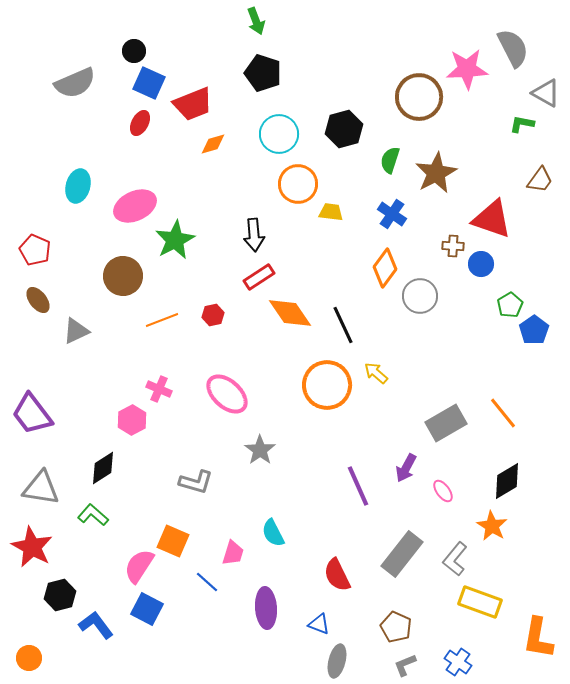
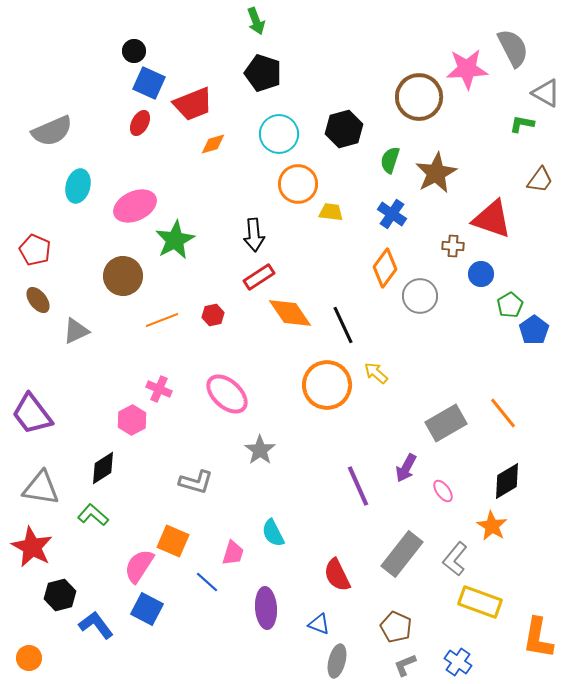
gray semicircle at (75, 83): moved 23 px left, 48 px down
blue circle at (481, 264): moved 10 px down
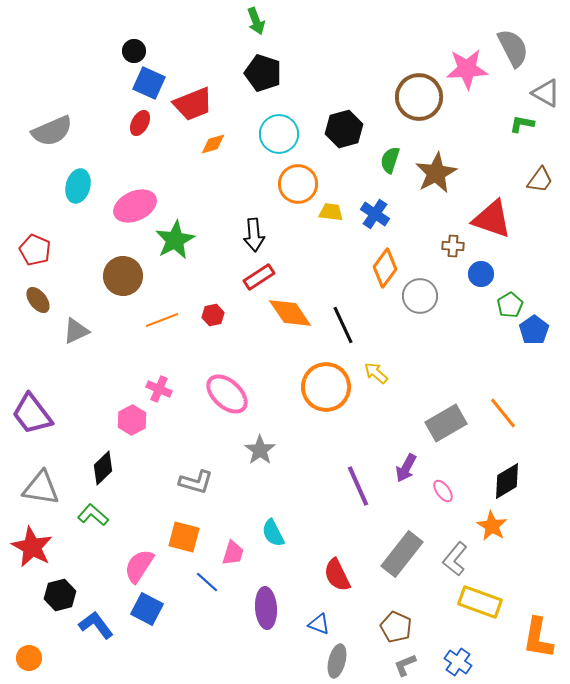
blue cross at (392, 214): moved 17 px left
orange circle at (327, 385): moved 1 px left, 2 px down
black diamond at (103, 468): rotated 12 degrees counterclockwise
orange square at (173, 541): moved 11 px right, 4 px up; rotated 8 degrees counterclockwise
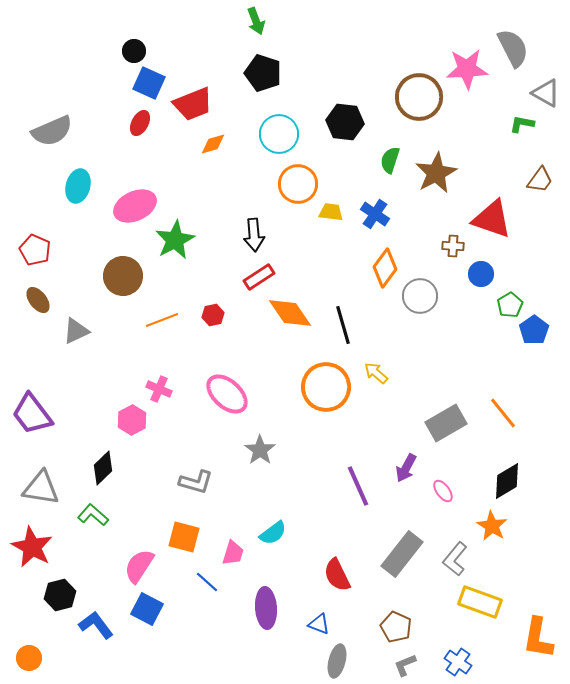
black hexagon at (344, 129): moved 1 px right, 7 px up; rotated 21 degrees clockwise
black line at (343, 325): rotated 9 degrees clockwise
cyan semicircle at (273, 533): rotated 100 degrees counterclockwise
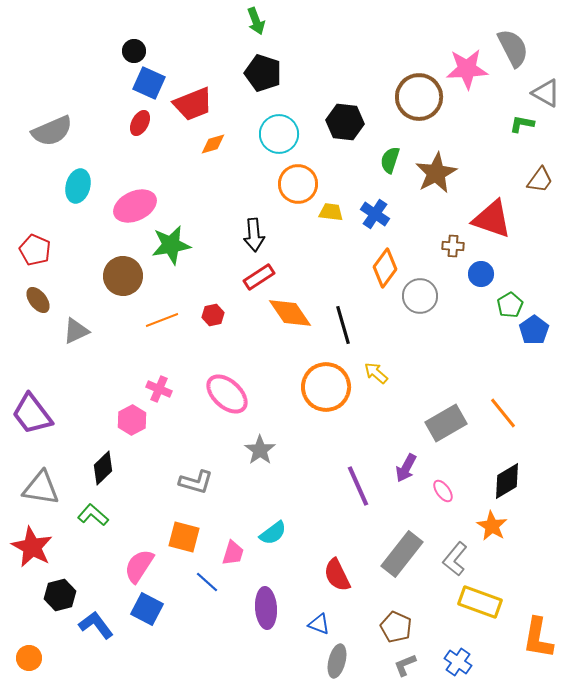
green star at (175, 240): moved 4 px left, 5 px down; rotated 18 degrees clockwise
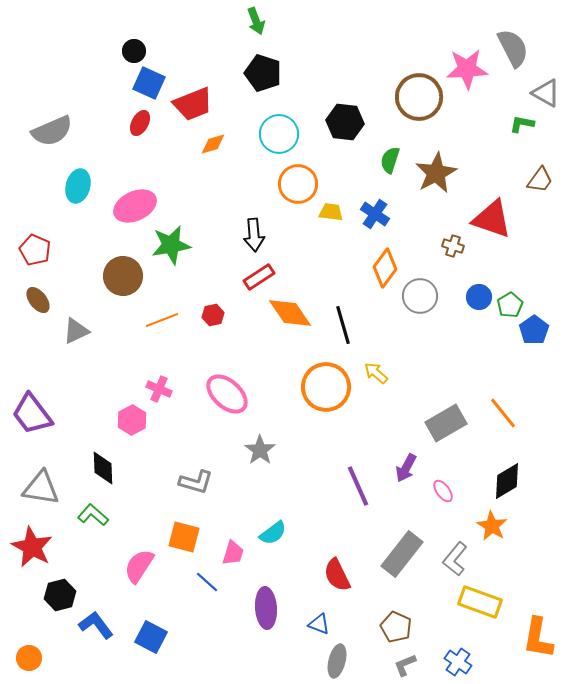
brown cross at (453, 246): rotated 15 degrees clockwise
blue circle at (481, 274): moved 2 px left, 23 px down
black diamond at (103, 468): rotated 48 degrees counterclockwise
blue square at (147, 609): moved 4 px right, 28 px down
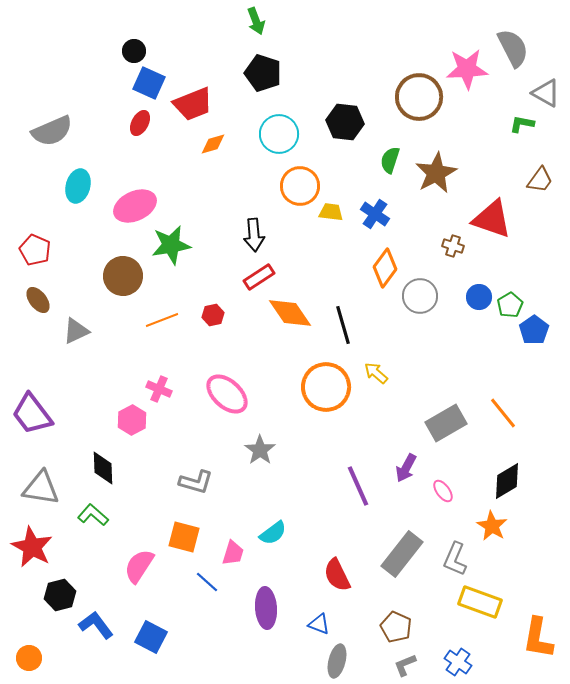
orange circle at (298, 184): moved 2 px right, 2 px down
gray L-shape at (455, 559): rotated 16 degrees counterclockwise
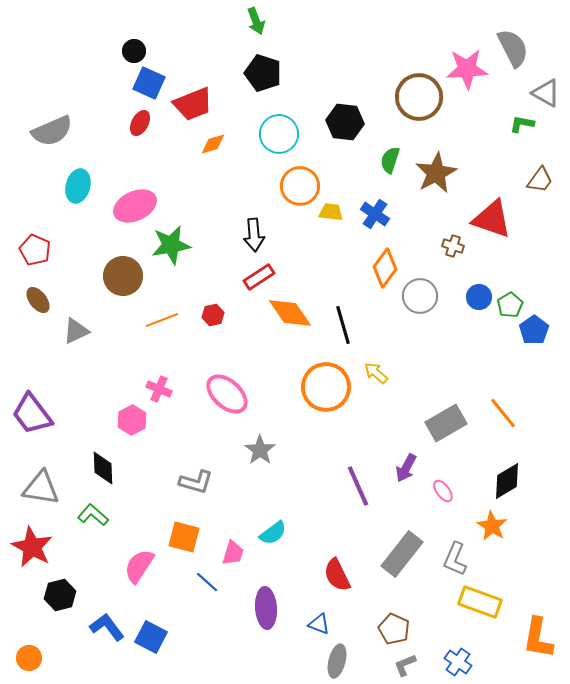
blue L-shape at (96, 625): moved 11 px right, 2 px down
brown pentagon at (396, 627): moved 2 px left, 2 px down
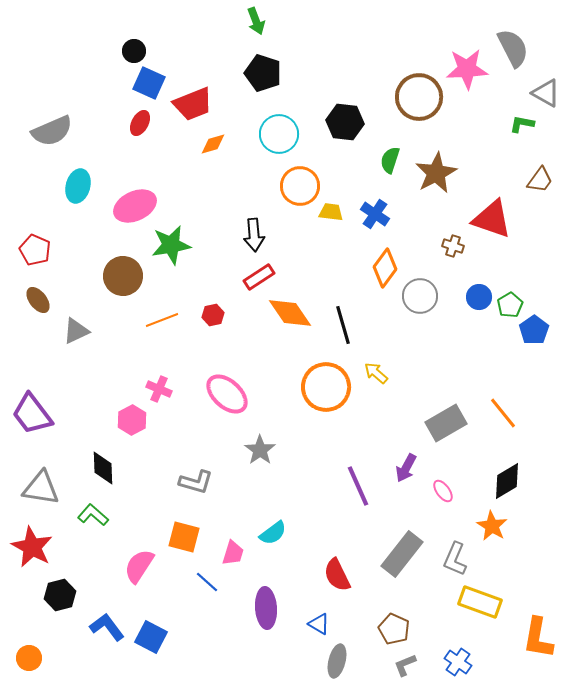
blue triangle at (319, 624): rotated 10 degrees clockwise
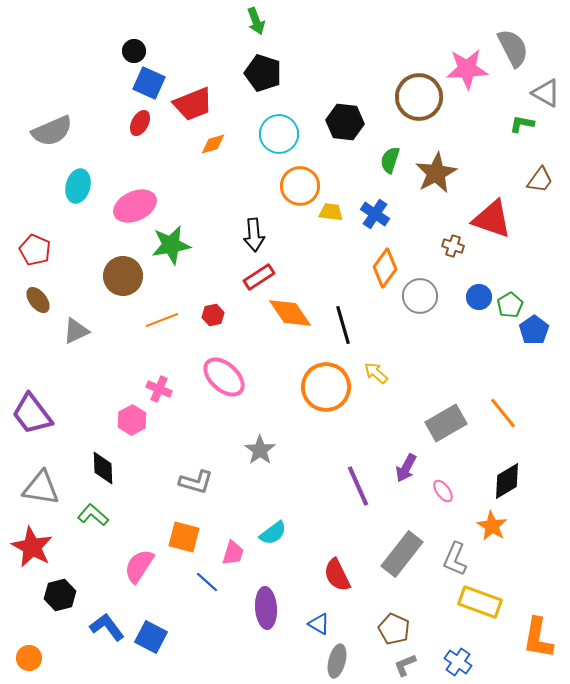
pink ellipse at (227, 394): moved 3 px left, 17 px up
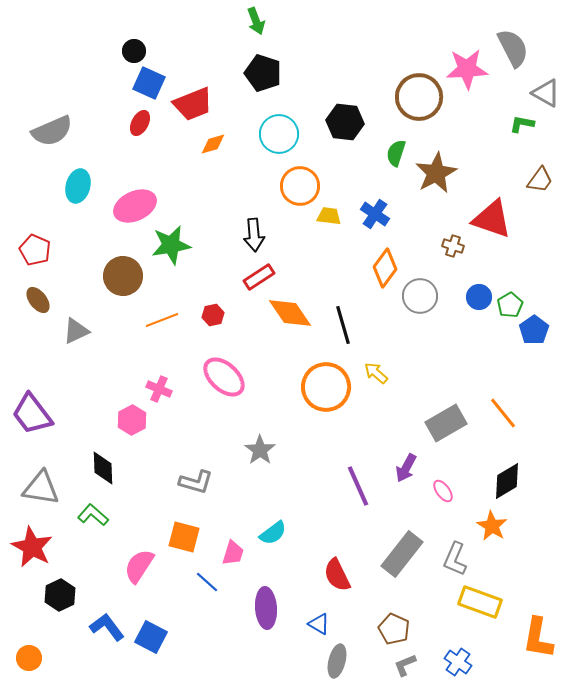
green semicircle at (390, 160): moved 6 px right, 7 px up
yellow trapezoid at (331, 212): moved 2 px left, 4 px down
black hexagon at (60, 595): rotated 12 degrees counterclockwise
